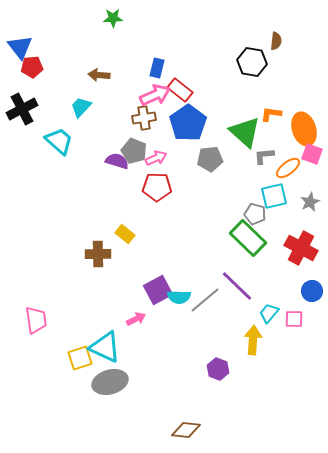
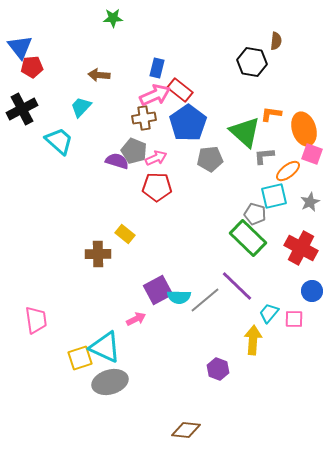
orange ellipse at (288, 168): moved 3 px down
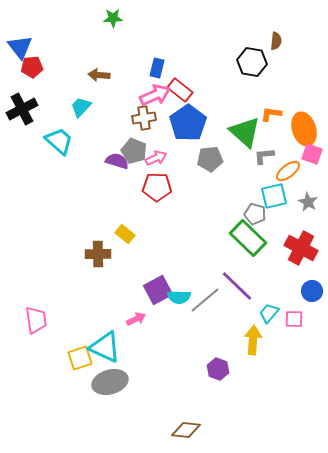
gray star at (310, 202): moved 2 px left; rotated 18 degrees counterclockwise
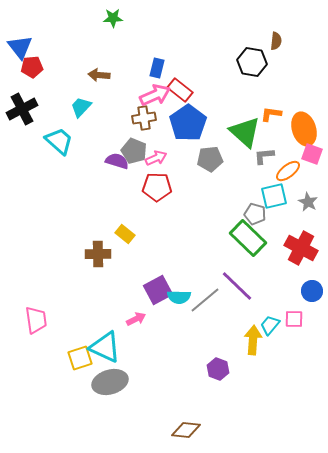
cyan trapezoid at (269, 313): moved 1 px right, 12 px down
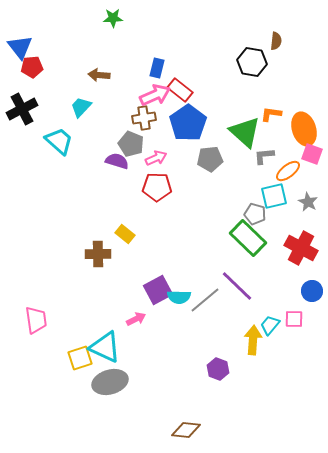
gray pentagon at (134, 151): moved 3 px left, 7 px up
